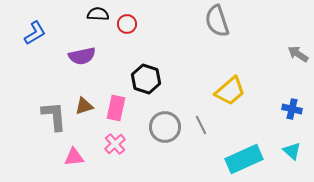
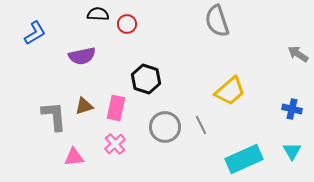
cyan triangle: rotated 18 degrees clockwise
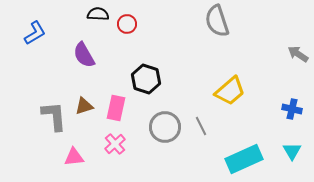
purple semicircle: moved 2 px right, 1 px up; rotated 72 degrees clockwise
gray line: moved 1 px down
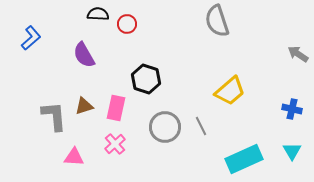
blue L-shape: moved 4 px left, 5 px down; rotated 10 degrees counterclockwise
pink triangle: rotated 10 degrees clockwise
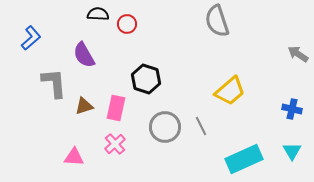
gray L-shape: moved 33 px up
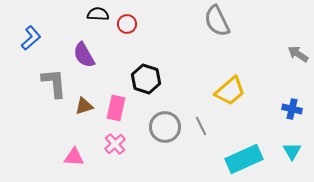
gray semicircle: rotated 8 degrees counterclockwise
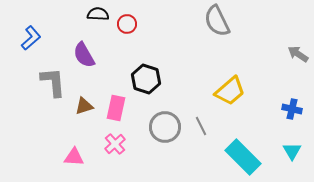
gray L-shape: moved 1 px left, 1 px up
cyan rectangle: moved 1 px left, 2 px up; rotated 69 degrees clockwise
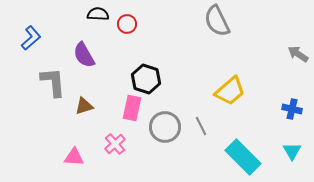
pink rectangle: moved 16 px right
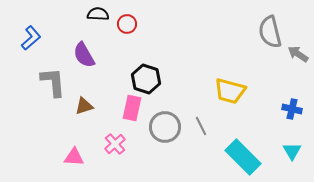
gray semicircle: moved 53 px right, 11 px down; rotated 12 degrees clockwise
yellow trapezoid: rotated 56 degrees clockwise
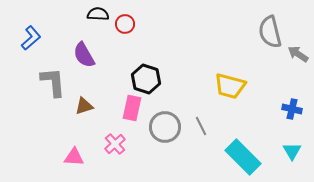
red circle: moved 2 px left
yellow trapezoid: moved 5 px up
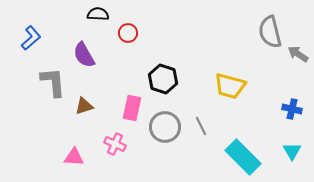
red circle: moved 3 px right, 9 px down
black hexagon: moved 17 px right
pink cross: rotated 25 degrees counterclockwise
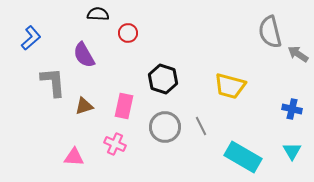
pink rectangle: moved 8 px left, 2 px up
cyan rectangle: rotated 15 degrees counterclockwise
